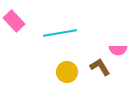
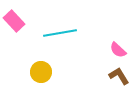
pink semicircle: rotated 42 degrees clockwise
brown L-shape: moved 19 px right, 9 px down
yellow circle: moved 26 px left
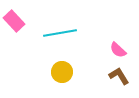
yellow circle: moved 21 px right
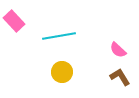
cyan line: moved 1 px left, 3 px down
brown L-shape: moved 1 px right, 1 px down
